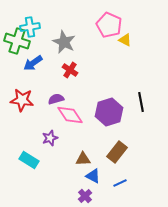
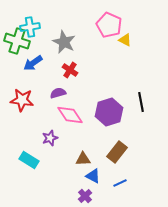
purple semicircle: moved 2 px right, 6 px up
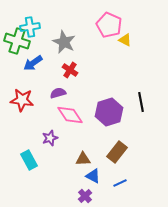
cyan rectangle: rotated 30 degrees clockwise
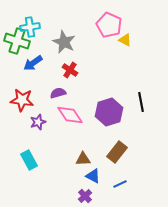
purple star: moved 12 px left, 16 px up
blue line: moved 1 px down
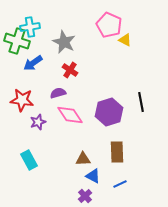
brown rectangle: rotated 40 degrees counterclockwise
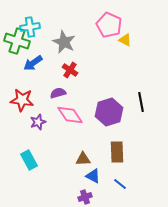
blue line: rotated 64 degrees clockwise
purple cross: moved 1 px down; rotated 24 degrees clockwise
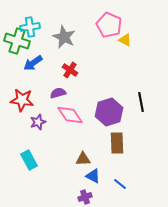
gray star: moved 5 px up
brown rectangle: moved 9 px up
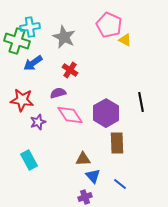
purple hexagon: moved 3 px left, 1 px down; rotated 12 degrees counterclockwise
blue triangle: rotated 21 degrees clockwise
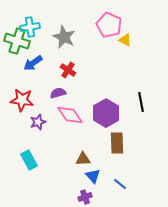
red cross: moved 2 px left
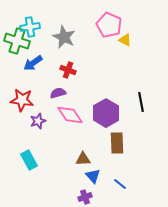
red cross: rotated 14 degrees counterclockwise
purple star: moved 1 px up
